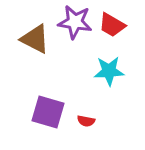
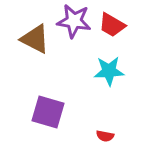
purple star: moved 1 px left, 1 px up
red semicircle: moved 19 px right, 15 px down
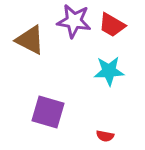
brown triangle: moved 5 px left, 1 px down
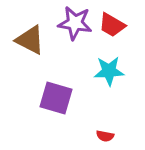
purple star: moved 1 px right, 2 px down
purple square: moved 8 px right, 14 px up
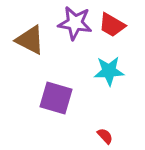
red semicircle: rotated 144 degrees counterclockwise
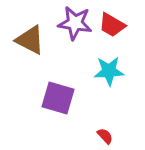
purple square: moved 2 px right
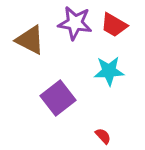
red trapezoid: moved 2 px right
purple square: rotated 36 degrees clockwise
red semicircle: moved 2 px left
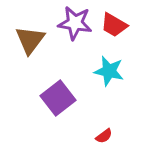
brown triangle: rotated 40 degrees clockwise
cyan star: rotated 16 degrees clockwise
red semicircle: moved 1 px right; rotated 96 degrees clockwise
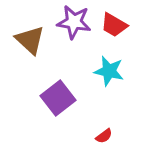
purple star: moved 1 px left, 1 px up
brown triangle: rotated 24 degrees counterclockwise
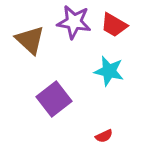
purple square: moved 4 px left, 1 px down
red semicircle: rotated 12 degrees clockwise
